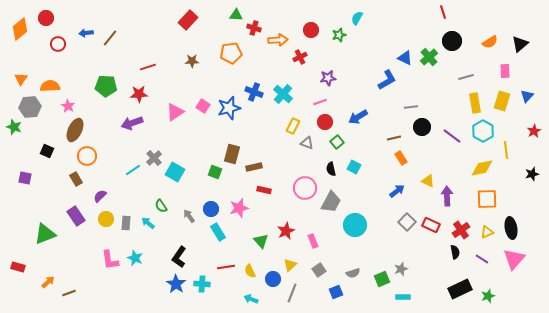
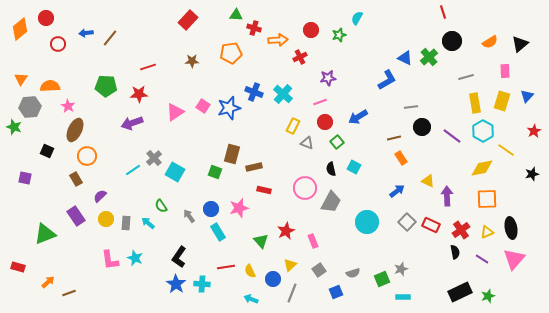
yellow line at (506, 150): rotated 48 degrees counterclockwise
cyan circle at (355, 225): moved 12 px right, 3 px up
black rectangle at (460, 289): moved 3 px down
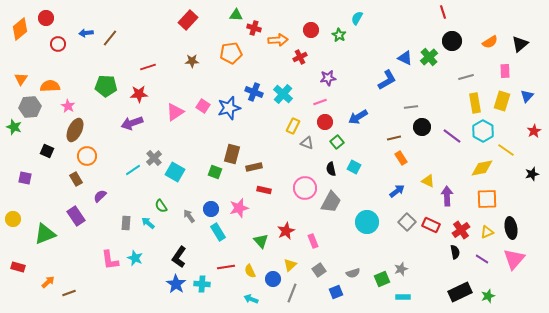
green star at (339, 35): rotated 24 degrees counterclockwise
yellow circle at (106, 219): moved 93 px left
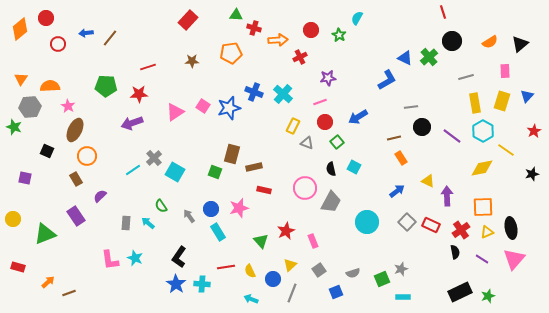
orange square at (487, 199): moved 4 px left, 8 px down
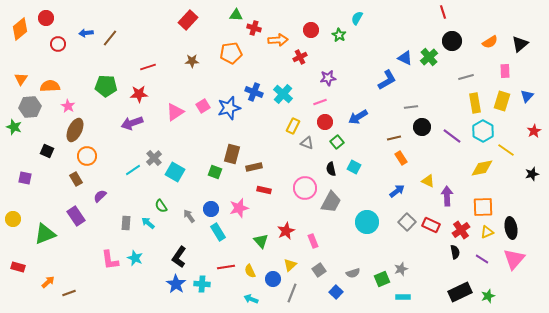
pink square at (203, 106): rotated 24 degrees clockwise
blue square at (336, 292): rotated 24 degrees counterclockwise
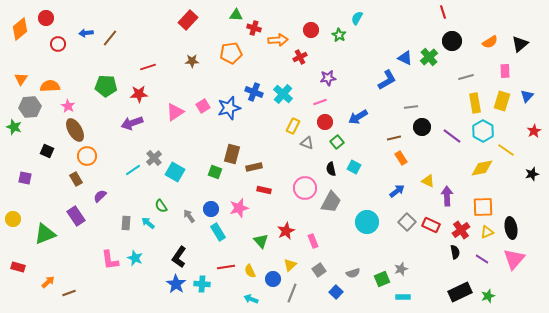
brown ellipse at (75, 130): rotated 55 degrees counterclockwise
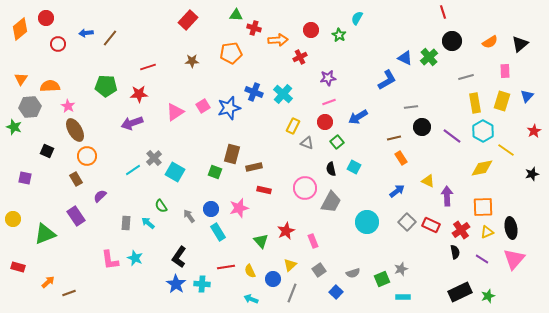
pink line at (320, 102): moved 9 px right
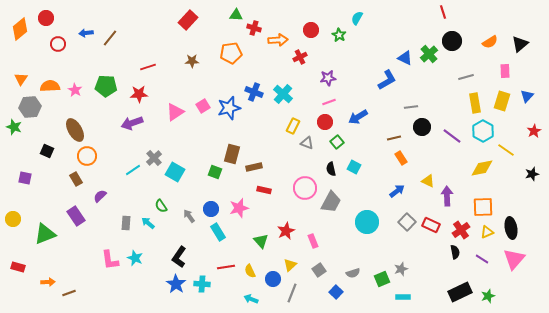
green cross at (429, 57): moved 3 px up
pink star at (68, 106): moved 7 px right, 16 px up
orange arrow at (48, 282): rotated 40 degrees clockwise
